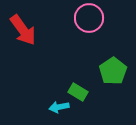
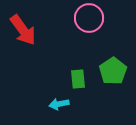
green rectangle: moved 13 px up; rotated 54 degrees clockwise
cyan arrow: moved 3 px up
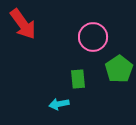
pink circle: moved 4 px right, 19 px down
red arrow: moved 6 px up
green pentagon: moved 6 px right, 2 px up
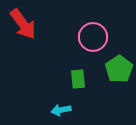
cyan arrow: moved 2 px right, 6 px down
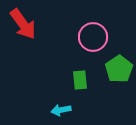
green rectangle: moved 2 px right, 1 px down
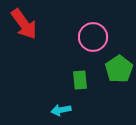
red arrow: moved 1 px right
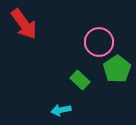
pink circle: moved 6 px right, 5 px down
green pentagon: moved 2 px left
green rectangle: rotated 42 degrees counterclockwise
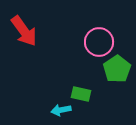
red arrow: moved 7 px down
green rectangle: moved 1 px right, 14 px down; rotated 30 degrees counterclockwise
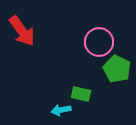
red arrow: moved 2 px left
green pentagon: rotated 12 degrees counterclockwise
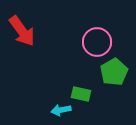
pink circle: moved 2 px left
green pentagon: moved 3 px left, 3 px down; rotated 16 degrees clockwise
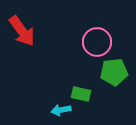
green pentagon: rotated 24 degrees clockwise
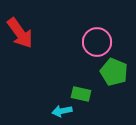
red arrow: moved 2 px left, 2 px down
green pentagon: rotated 28 degrees clockwise
cyan arrow: moved 1 px right, 1 px down
